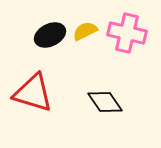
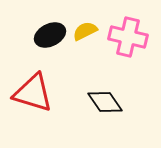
pink cross: moved 1 px right, 4 px down
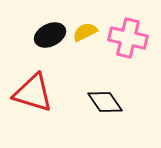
yellow semicircle: moved 1 px down
pink cross: moved 1 px down
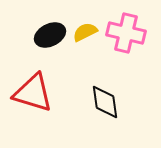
pink cross: moved 2 px left, 5 px up
black diamond: rotated 27 degrees clockwise
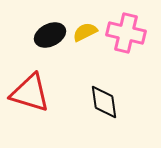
red triangle: moved 3 px left
black diamond: moved 1 px left
